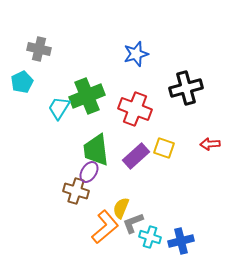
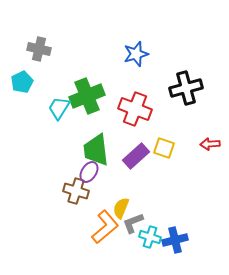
blue cross: moved 6 px left, 1 px up
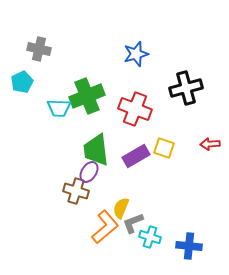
cyan trapezoid: rotated 120 degrees counterclockwise
purple rectangle: rotated 12 degrees clockwise
blue cross: moved 14 px right, 6 px down; rotated 20 degrees clockwise
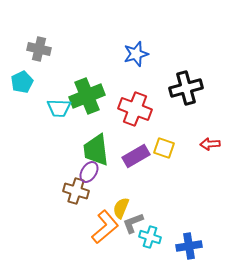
blue cross: rotated 15 degrees counterclockwise
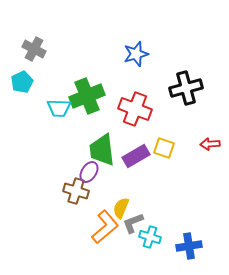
gray cross: moved 5 px left; rotated 15 degrees clockwise
green trapezoid: moved 6 px right
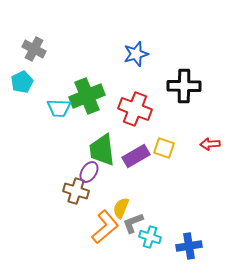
black cross: moved 2 px left, 2 px up; rotated 16 degrees clockwise
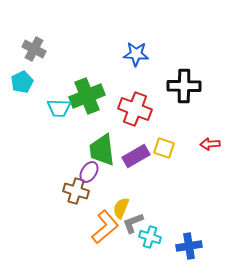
blue star: rotated 20 degrees clockwise
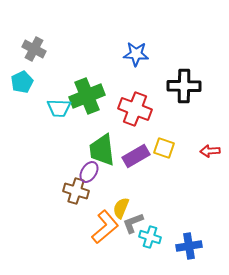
red arrow: moved 7 px down
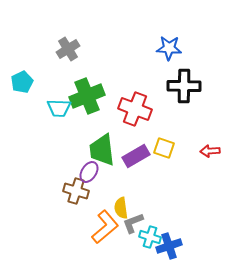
gray cross: moved 34 px right; rotated 30 degrees clockwise
blue star: moved 33 px right, 6 px up
yellow semicircle: rotated 30 degrees counterclockwise
blue cross: moved 20 px left; rotated 10 degrees counterclockwise
